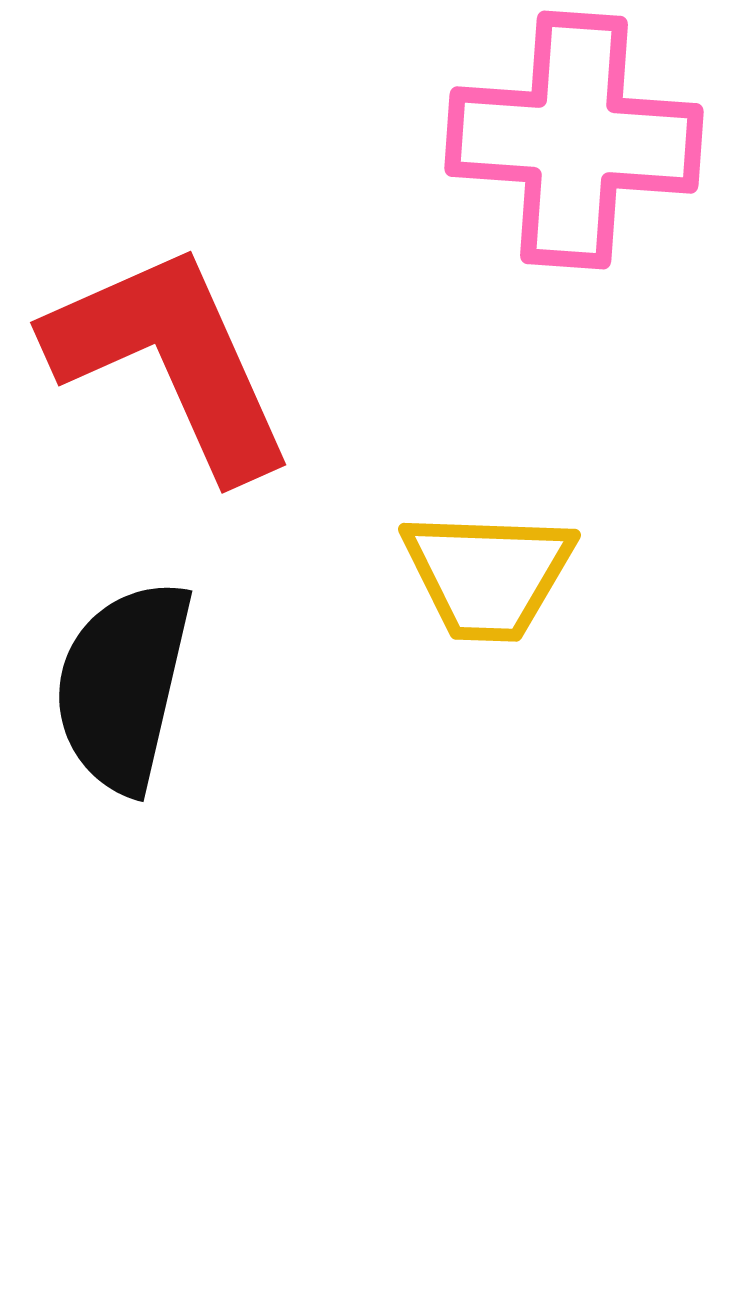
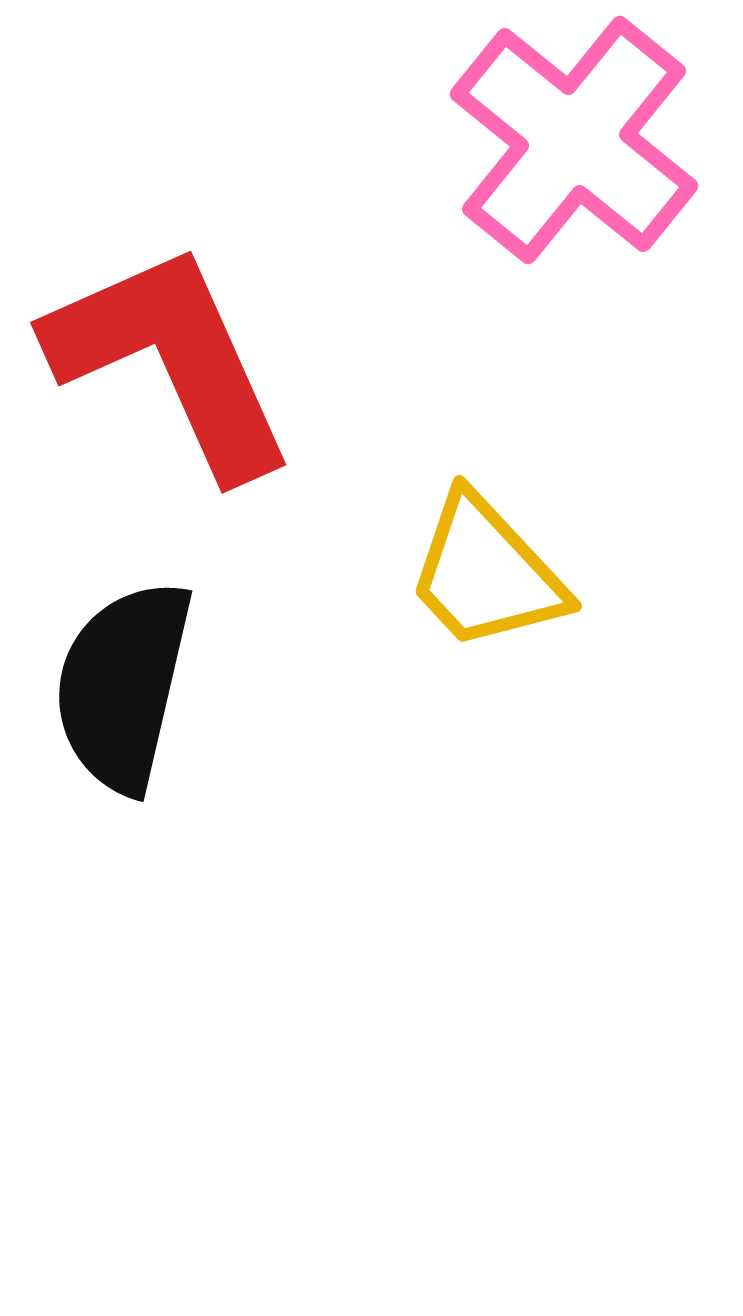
pink cross: rotated 35 degrees clockwise
yellow trapezoid: moved 2 px left, 2 px up; rotated 45 degrees clockwise
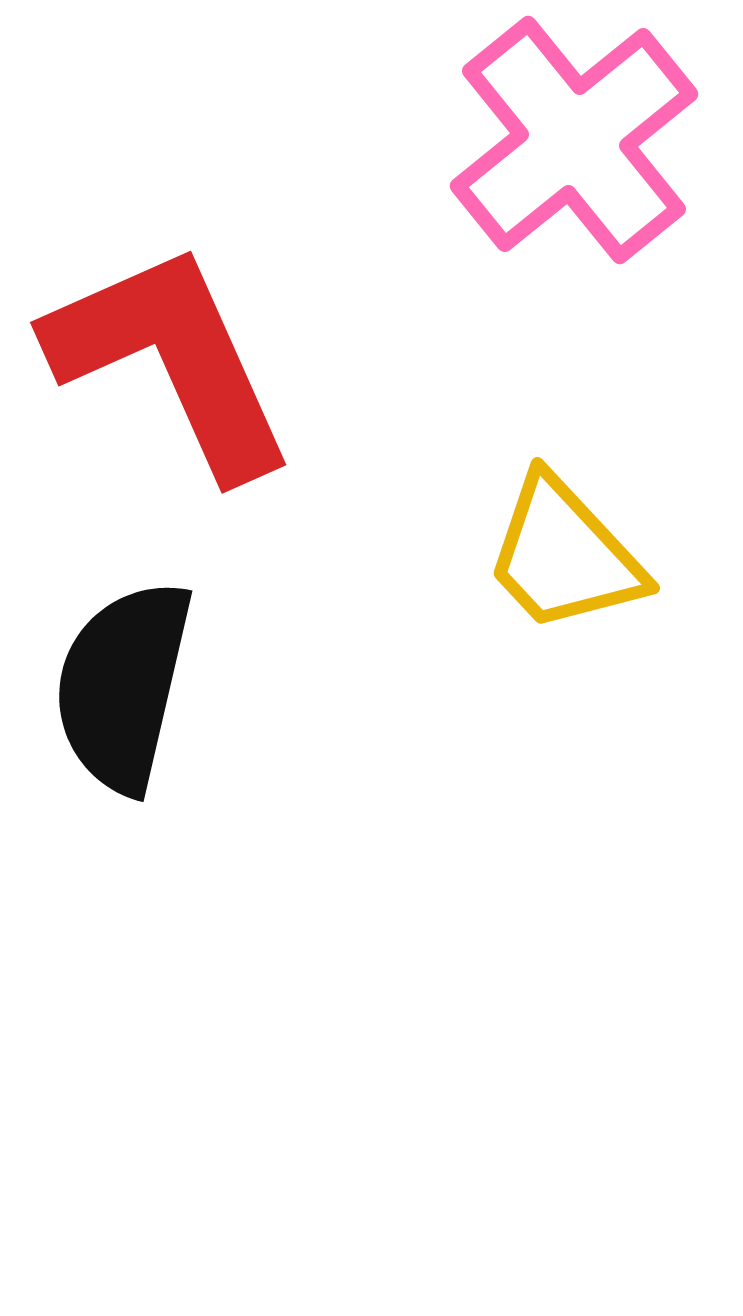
pink cross: rotated 12 degrees clockwise
yellow trapezoid: moved 78 px right, 18 px up
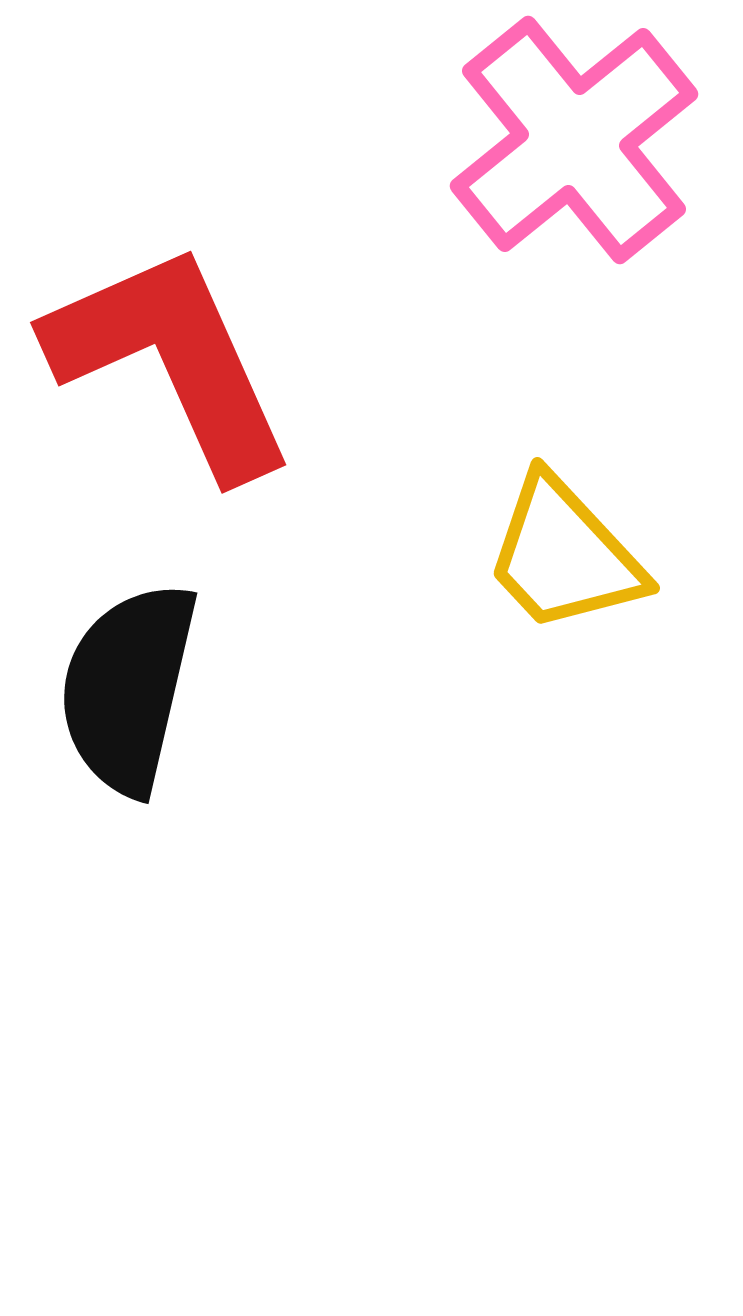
black semicircle: moved 5 px right, 2 px down
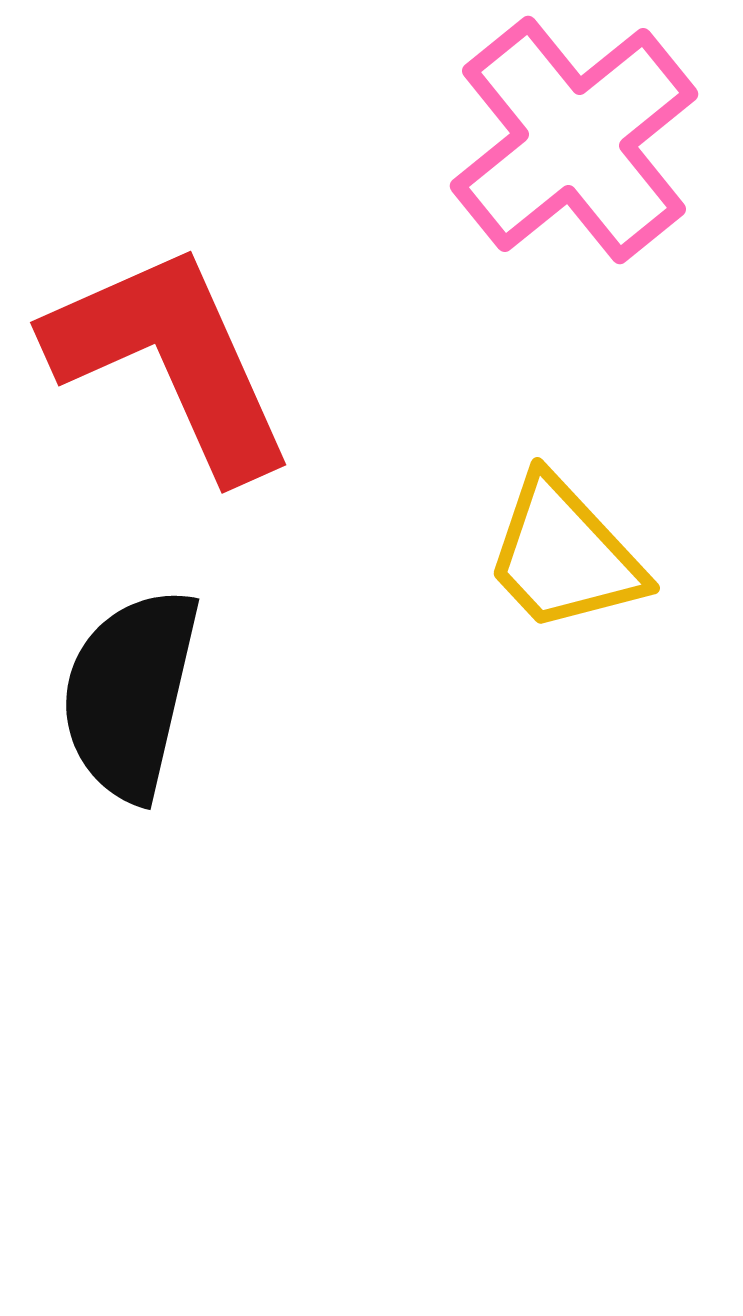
black semicircle: moved 2 px right, 6 px down
